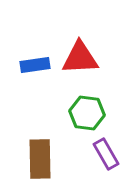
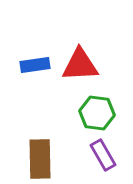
red triangle: moved 7 px down
green hexagon: moved 10 px right
purple rectangle: moved 3 px left, 1 px down
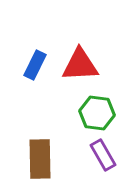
blue rectangle: rotated 56 degrees counterclockwise
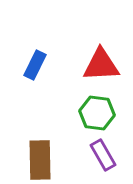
red triangle: moved 21 px right
brown rectangle: moved 1 px down
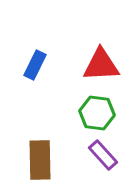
purple rectangle: rotated 12 degrees counterclockwise
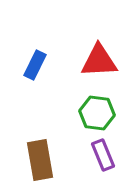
red triangle: moved 2 px left, 4 px up
purple rectangle: rotated 20 degrees clockwise
brown rectangle: rotated 9 degrees counterclockwise
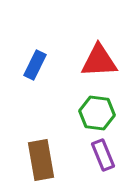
brown rectangle: moved 1 px right
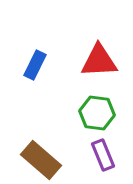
brown rectangle: rotated 39 degrees counterclockwise
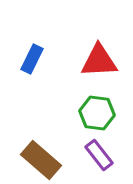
blue rectangle: moved 3 px left, 6 px up
purple rectangle: moved 4 px left; rotated 16 degrees counterclockwise
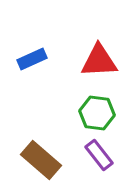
blue rectangle: rotated 40 degrees clockwise
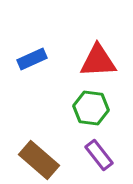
red triangle: moved 1 px left
green hexagon: moved 6 px left, 5 px up
brown rectangle: moved 2 px left
